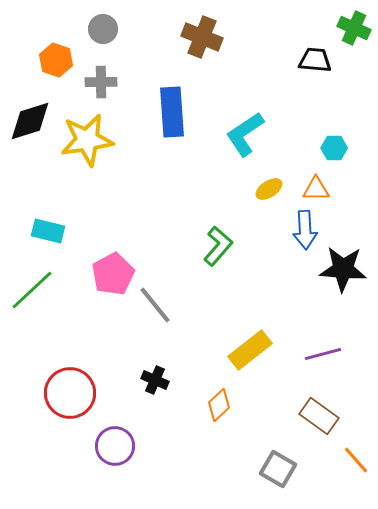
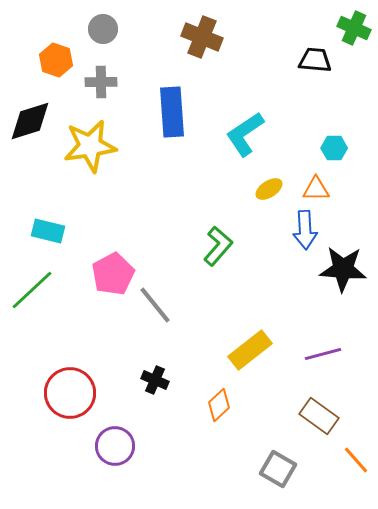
yellow star: moved 3 px right, 6 px down
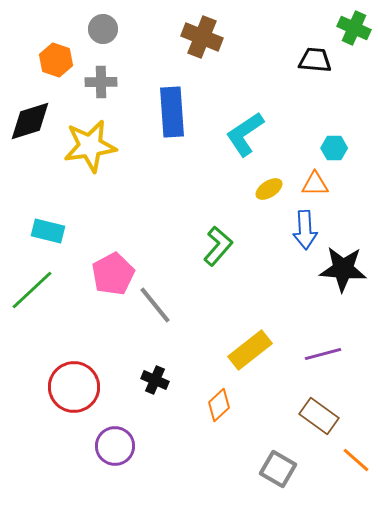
orange triangle: moved 1 px left, 5 px up
red circle: moved 4 px right, 6 px up
orange line: rotated 8 degrees counterclockwise
